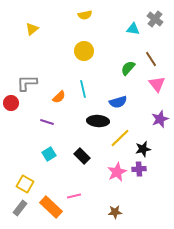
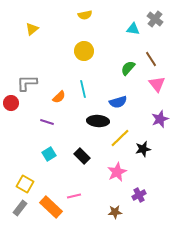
purple cross: moved 26 px down; rotated 24 degrees counterclockwise
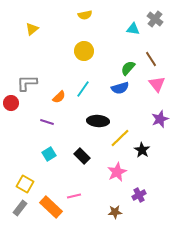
cyan line: rotated 48 degrees clockwise
blue semicircle: moved 2 px right, 14 px up
black star: moved 1 px left, 1 px down; rotated 28 degrees counterclockwise
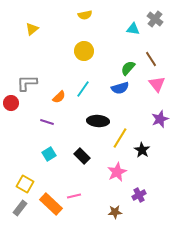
yellow line: rotated 15 degrees counterclockwise
orange rectangle: moved 3 px up
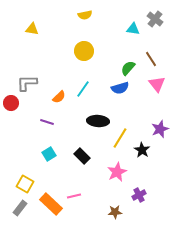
yellow triangle: rotated 48 degrees clockwise
purple star: moved 10 px down
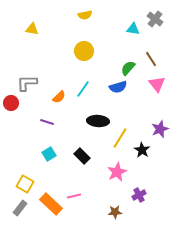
blue semicircle: moved 2 px left, 1 px up
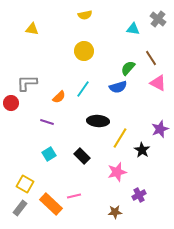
gray cross: moved 3 px right
brown line: moved 1 px up
pink triangle: moved 1 px right, 1 px up; rotated 24 degrees counterclockwise
pink star: rotated 12 degrees clockwise
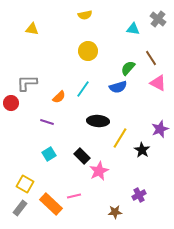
yellow circle: moved 4 px right
pink star: moved 18 px left, 1 px up; rotated 12 degrees counterclockwise
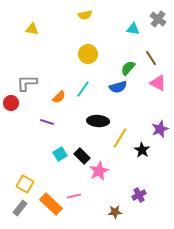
yellow circle: moved 3 px down
cyan square: moved 11 px right
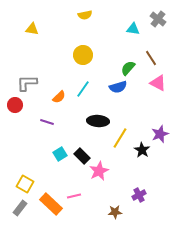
yellow circle: moved 5 px left, 1 px down
red circle: moved 4 px right, 2 px down
purple star: moved 5 px down
